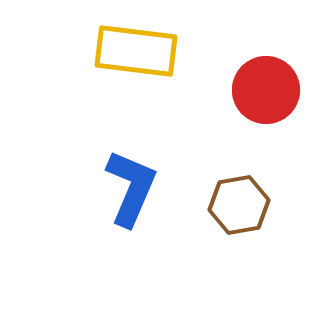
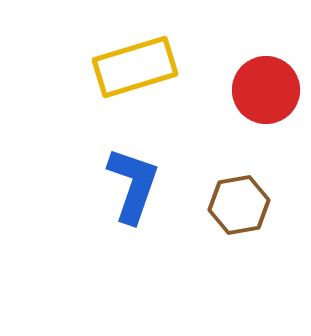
yellow rectangle: moved 1 px left, 16 px down; rotated 24 degrees counterclockwise
blue L-shape: moved 2 px right, 3 px up; rotated 4 degrees counterclockwise
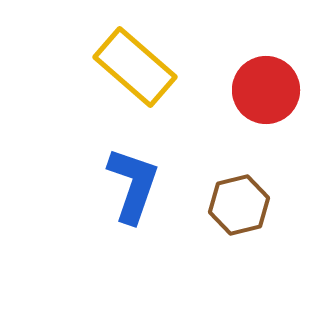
yellow rectangle: rotated 58 degrees clockwise
brown hexagon: rotated 4 degrees counterclockwise
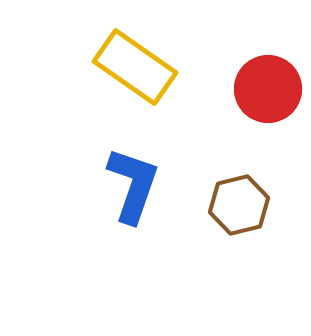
yellow rectangle: rotated 6 degrees counterclockwise
red circle: moved 2 px right, 1 px up
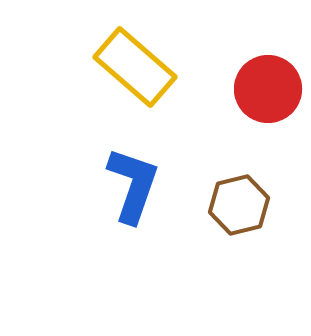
yellow rectangle: rotated 6 degrees clockwise
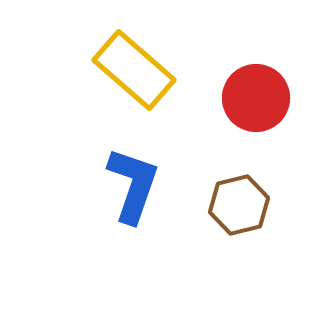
yellow rectangle: moved 1 px left, 3 px down
red circle: moved 12 px left, 9 px down
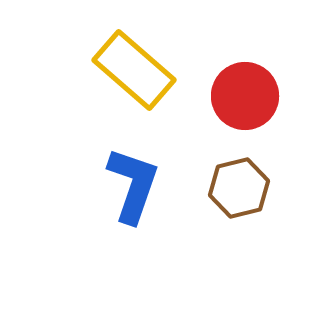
red circle: moved 11 px left, 2 px up
brown hexagon: moved 17 px up
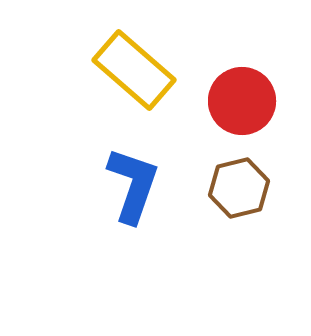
red circle: moved 3 px left, 5 px down
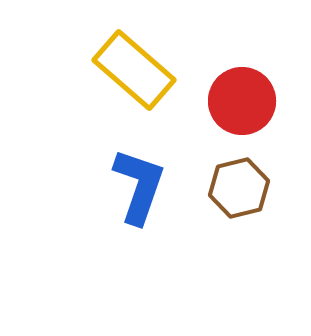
blue L-shape: moved 6 px right, 1 px down
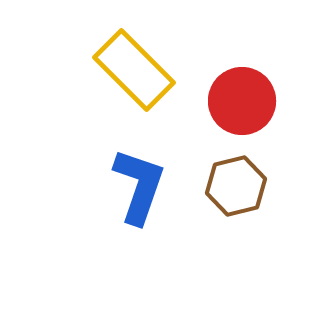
yellow rectangle: rotated 4 degrees clockwise
brown hexagon: moved 3 px left, 2 px up
